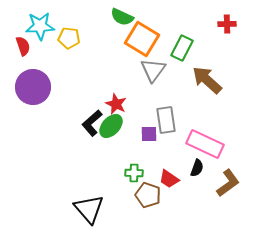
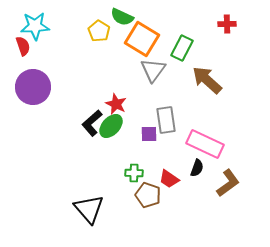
cyan star: moved 5 px left
yellow pentagon: moved 30 px right, 7 px up; rotated 25 degrees clockwise
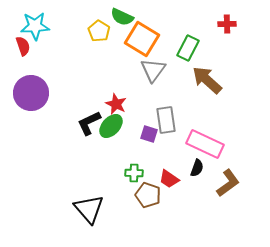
green rectangle: moved 6 px right
purple circle: moved 2 px left, 6 px down
black L-shape: moved 3 px left; rotated 16 degrees clockwise
purple square: rotated 18 degrees clockwise
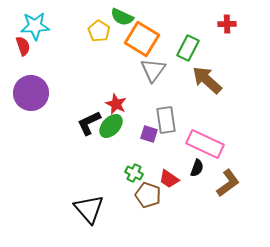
green cross: rotated 24 degrees clockwise
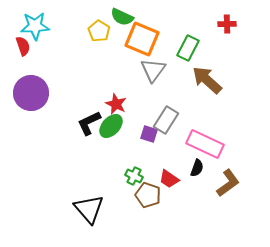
orange square: rotated 8 degrees counterclockwise
gray rectangle: rotated 40 degrees clockwise
green cross: moved 3 px down
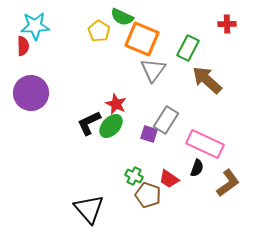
red semicircle: rotated 18 degrees clockwise
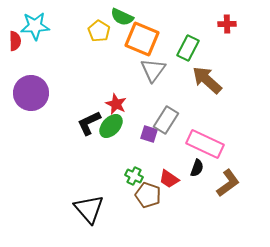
red semicircle: moved 8 px left, 5 px up
